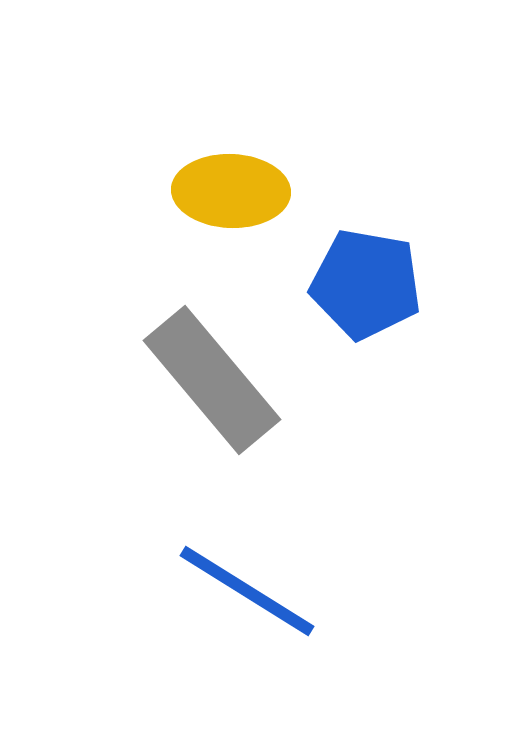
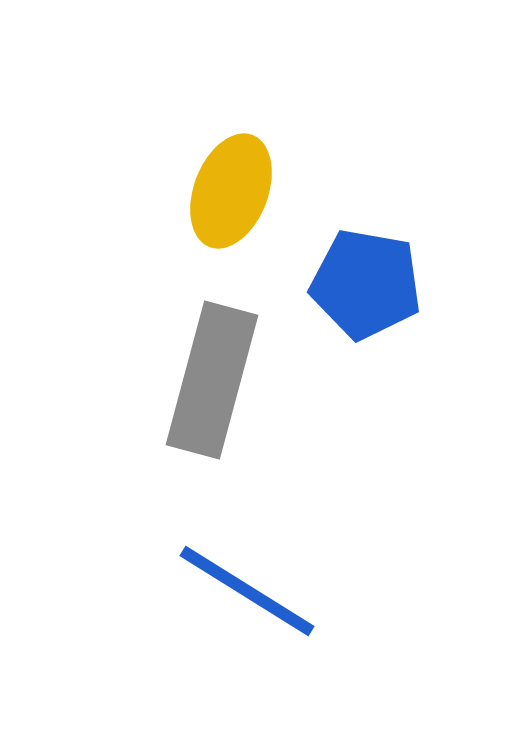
yellow ellipse: rotated 71 degrees counterclockwise
gray rectangle: rotated 55 degrees clockwise
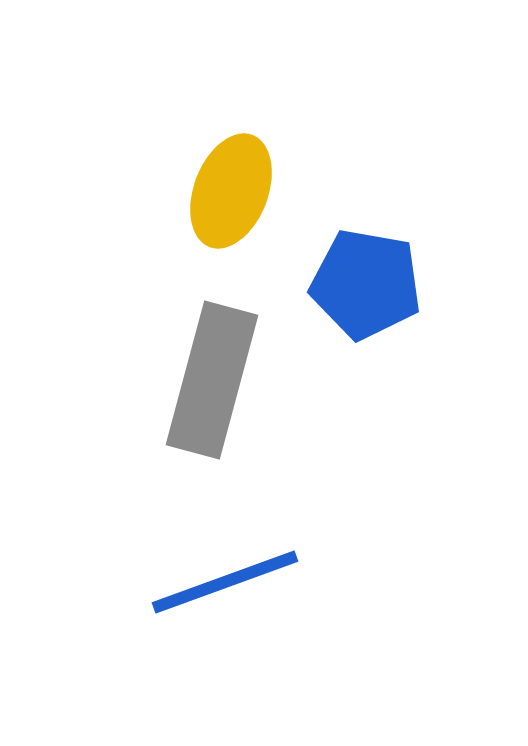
blue line: moved 22 px left, 9 px up; rotated 52 degrees counterclockwise
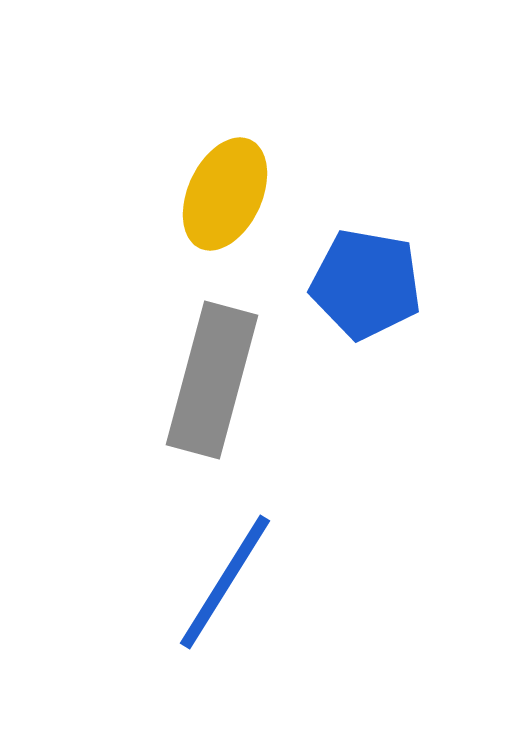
yellow ellipse: moved 6 px left, 3 px down; rotated 4 degrees clockwise
blue line: rotated 38 degrees counterclockwise
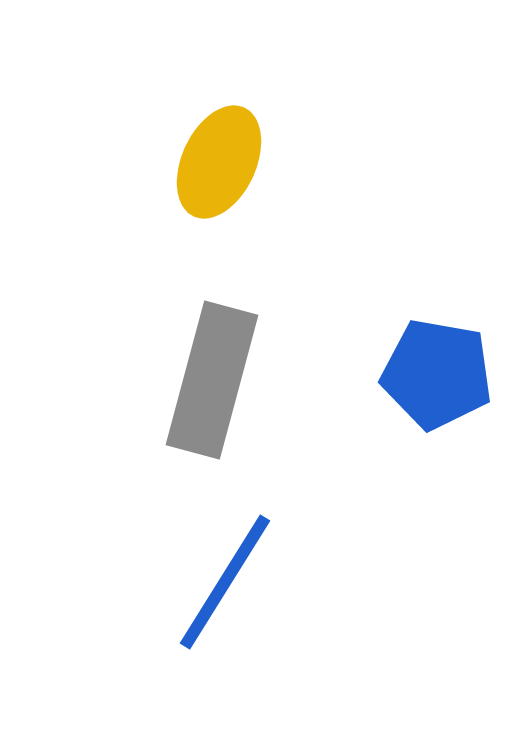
yellow ellipse: moved 6 px left, 32 px up
blue pentagon: moved 71 px right, 90 px down
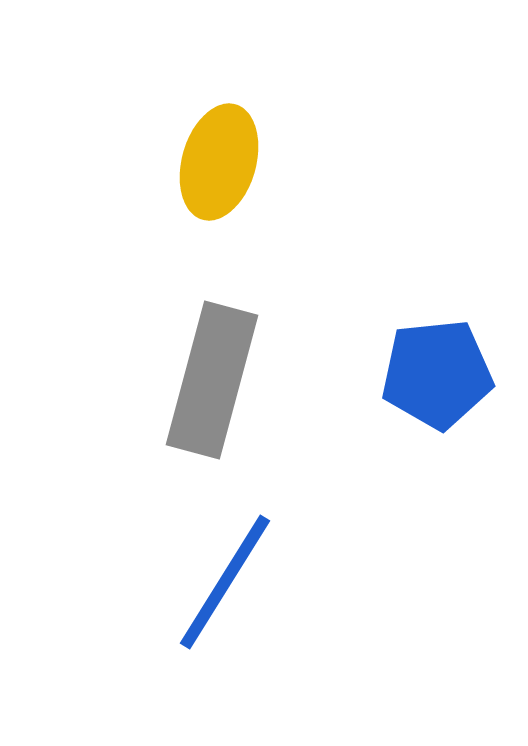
yellow ellipse: rotated 9 degrees counterclockwise
blue pentagon: rotated 16 degrees counterclockwise
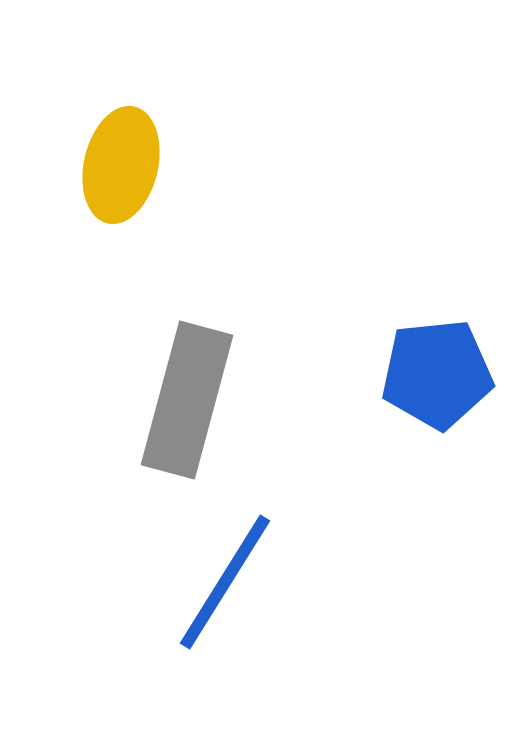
yellow ellipse: moved 98 px left, 3 px down; rotated 3 degrees counterclockwise
gray rectangle: moved 25 px left, 20 px down
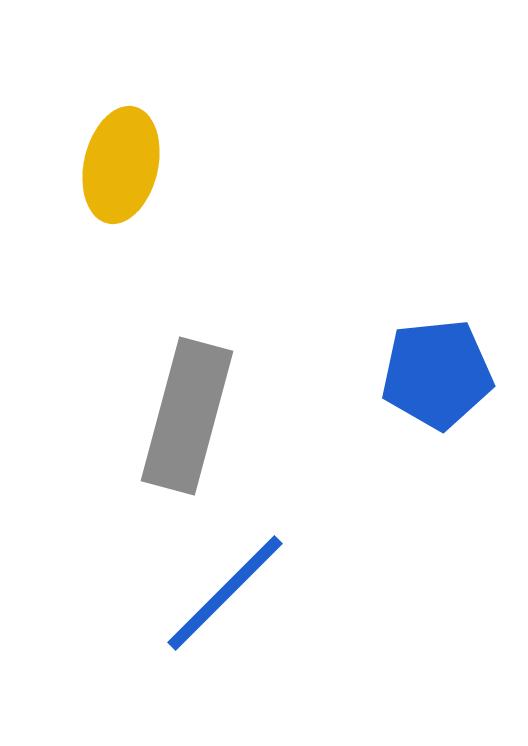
gray rectangle: moved 16 px down
blue line: moved 11 px down; rotated 13 degrees clockwise
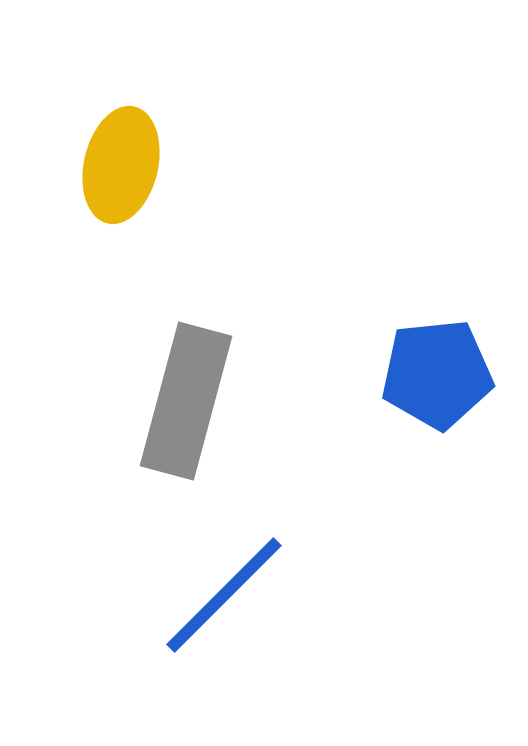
gray rectangle: moved 1 px left, 15 px up
blue line: moved 1 px left, 2 px down
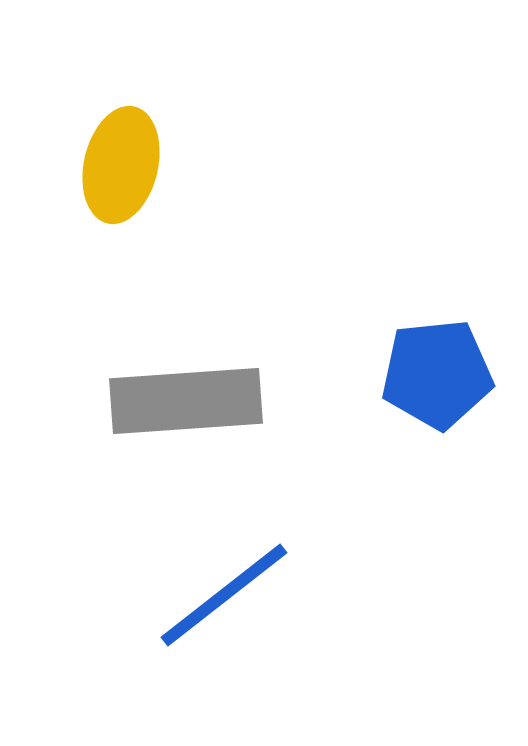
gray rectangle: rotated 71 degrees clockwise
blue line: rotated 7 degrees clockwise
